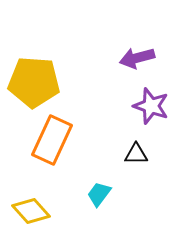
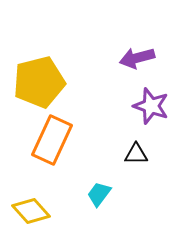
yellow pentagon: moved 5 px right; rotated 18 degrees counterclockwise
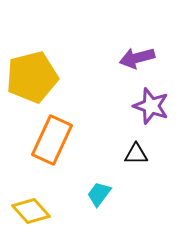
yellow pentagon: moved 7 px left, 5 px up
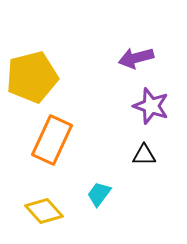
purple arrow: moved 1 px left
black triangle: moved 8 px right, 1 px down
yellow diamond: moved 13 px right
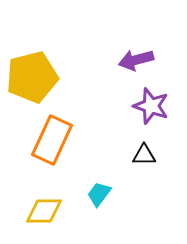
purple arrow: moved 2 px down
yellow diamond: rotated 48 degrees counterclockwise
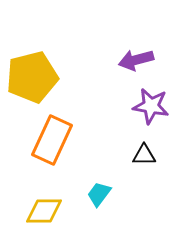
purple star: rotated 9 degrees counterclockwise
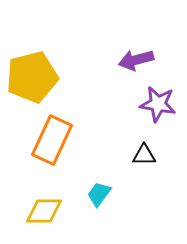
purple star: moved 7 px right, 2 px up
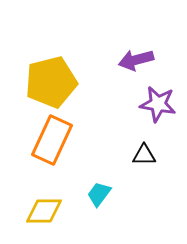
yellow pentagon: moved 19 px right, 5 px down
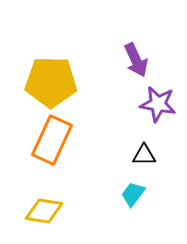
purple arrow: rotated 100 degrees counterclockwise
yellow pentagon: rotated 15 degrees clockwise
cyan trapezoid: moved 34 px right
yellow diamond: rotated 9 degrees clockwise
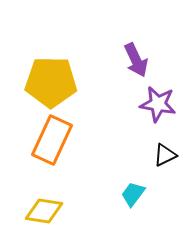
black triangle: moved 21 px right; rotated 25 degrees counterclockwise
